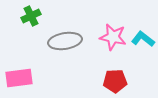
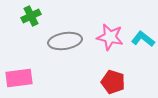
pink star: moved 3 px left
red pentagon: moved 2 px left, 1 px down; rotated 20 degrees clockwise
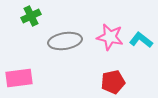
cyan L-shape: moved 2 px left, 1 px down
red pentagon: rotated 30 degrees counterclockwise
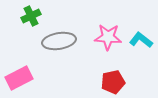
pink star: moved 2 px left; rotated 8 degrees counterclockwise
gray ellipse: moved 6 px left
pink rectangle: rotated 20 degrees counterclockwise
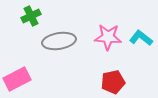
cyan L-shape: moved 2 px up
pink rectangle: moved 2 px left, 1 px down
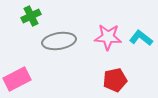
red pentagon: moved 2 px right, 2 px up
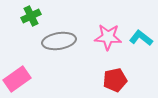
pink rectangle: rotated 8 degrees counterclockwise
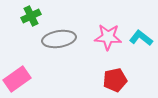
gray ellipse: moved 2 px up
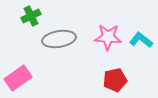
cyan L-shape: moved 2 px down
pink rectangle: moved 1 px right, 1 px up
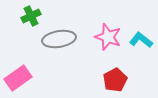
pink star: rotated 16 degrees clockwise
red pentagon: rotated 15 degrees counterclockwise
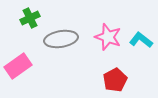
green cross: moved 1 px left, 2 px down
gray ellipse: moved 2 px right
pink rectangle: moved 12 px up
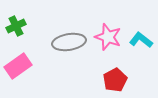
green cross: moved 14 px left, 8 px down
gray ellipse: moved 8 px right, 3 px down
